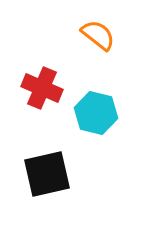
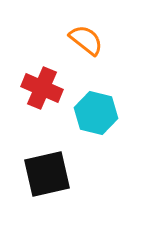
orange semicircle: moved 12 px left, 5 px down
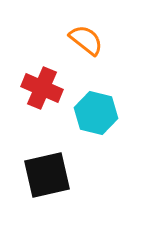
black square: moved 1 px down
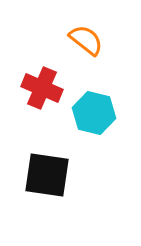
cyan hexagon: moved 2 px left
black square: rotated 21 degrees clockwise
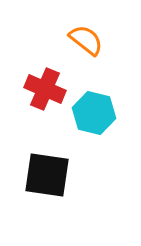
red cross: moved 3 px right, 1 px down
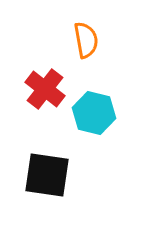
orange semicircle: rotated 42 degrees clockwise
red cross: rotated 15 degrees clockwise
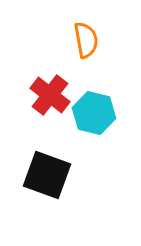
red cross: moved 5 px right, 6 px down
black square: rotated 12 degrees clockwise
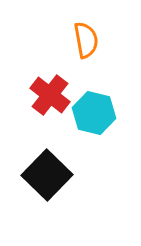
black square: rotated 24 degrees clockwise
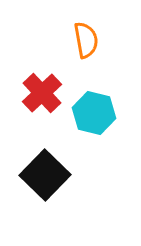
red cross: moved 8 px left, 2 px up; rotated 9 degrees clockwise
black square: moved 2 px left
